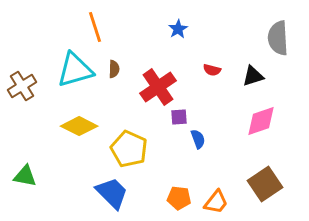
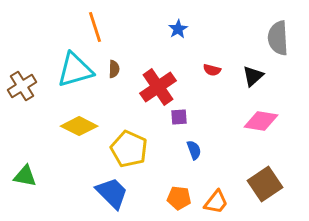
black triangle: rotated 25 degrees counterclockwise
pink diamond: rotated 28 degrees clockwise
blue semicircle: moved 4 px left, 11 px down
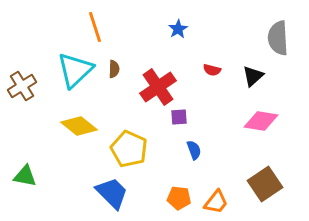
cyan triangle: rotated 27 degrees counterclockwise
yellow diamond: rotated 12 degrees clockwise
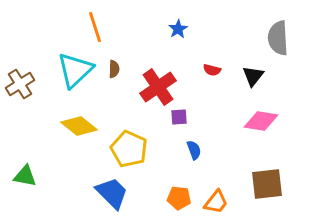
black triangle: rotated 10 degrees counterclockwise
brown cross: moved 2 px left, 2 px up
brown square: moved 2 px right; rotated 28 degrees clockwise
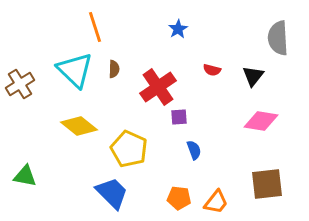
cyan triangle: rotated 33 degrees counterclockwise
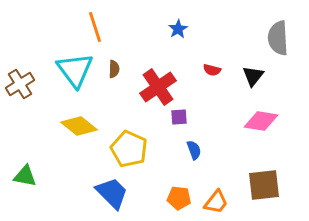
cyan triangle: rotated 9 degrees clockwise
brown square: moved 3 px left, 1 px down
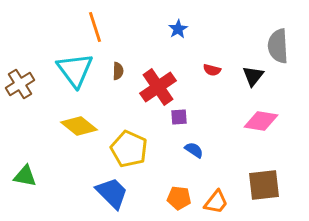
gray semicircle: moved 8 px down
brown semicircle: moved 4 px right, 2 px down
blue semicircle: rotated 36 degrees counterclockwise
